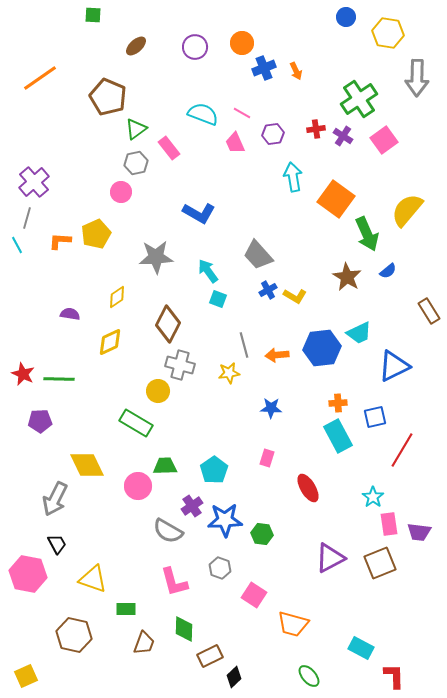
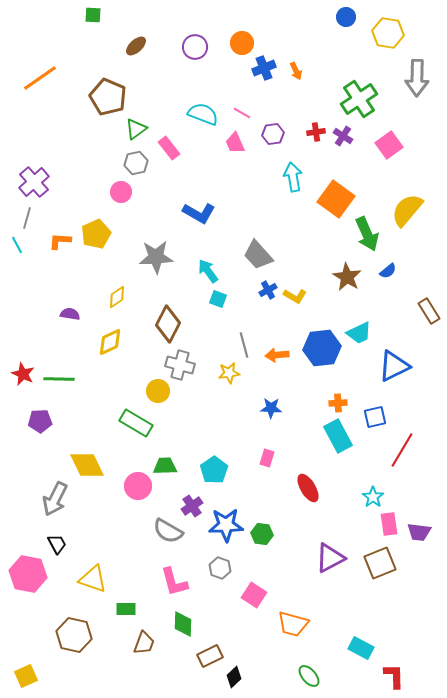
red cross at (316, 129): moved 3 px down
pink square at (384, 140): moved 5 px right, 5 px down
blue star at (225, 520): moved 1 px right, 5 px down
green diamond at (184, 629): moved 1 px left, 5 px up
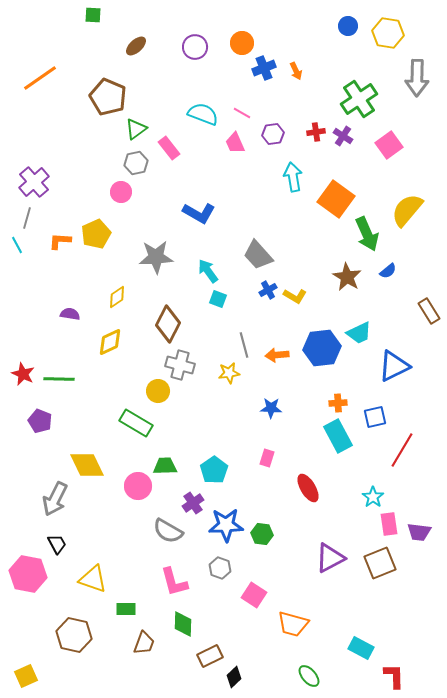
blue circle at (346, 17): moved 2 px right, 9 px down
purple pentagon at (40, 421): rotated 25 degrees clockwise
purple cross at (192, 506): moved 1 px right, 3 px up
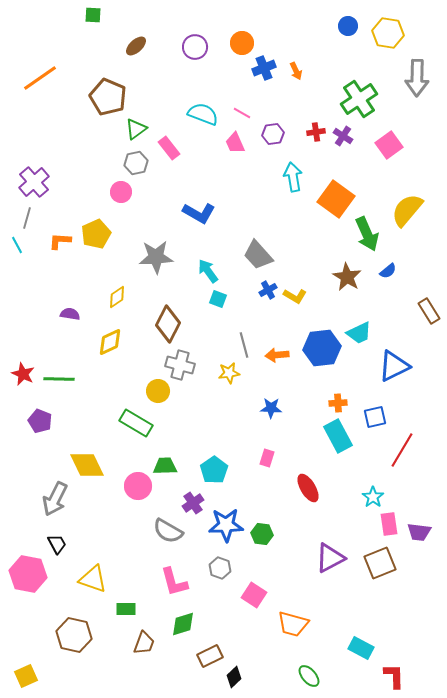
green diamond at (183, 624): rotated 72 degrees clockwise
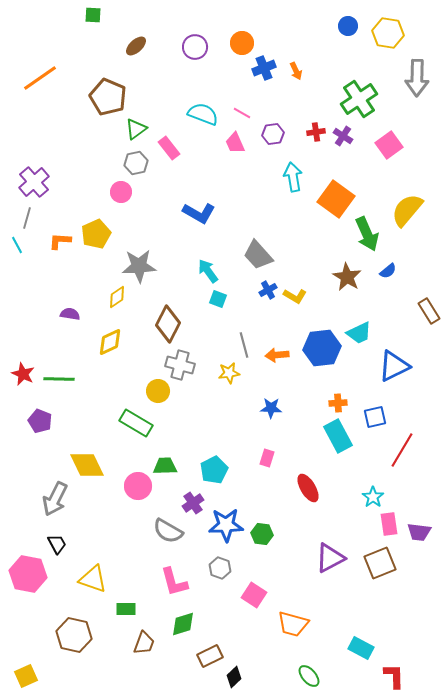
gray star at (156, 257): moved 17 px left, 9 px down
cyan pentagon at (214, 470): rotated 8 degrees clockwise
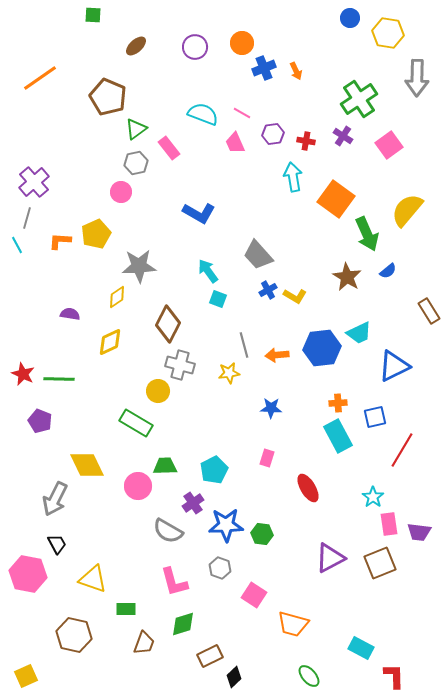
blue circle at (348, 26): moved 2 px right, 8 px up
red cross at (316, 132): moved 10 px left, 9 px down; rotated 18 degrees clockwise
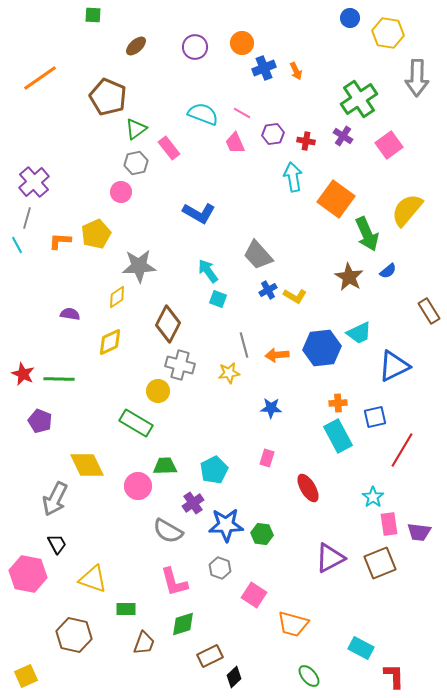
brown star at (347, 277): moved 2 px right
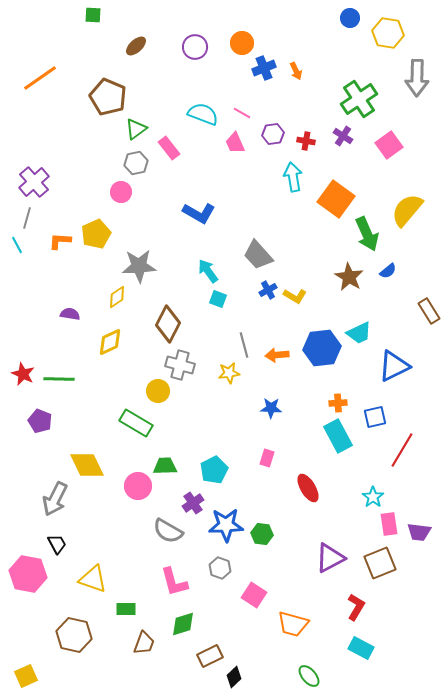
red L-shape at (394, 676): moved 38 px left, 69 px up; rotated 32 degrees clockwise
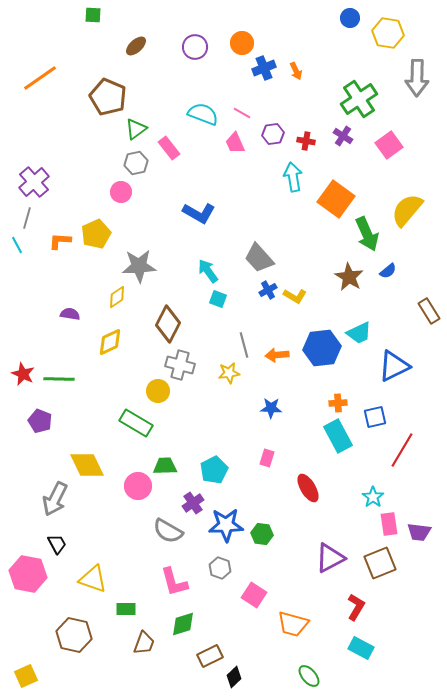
gray trapezoid at (258, 255): moved 1 px right, 3 px down
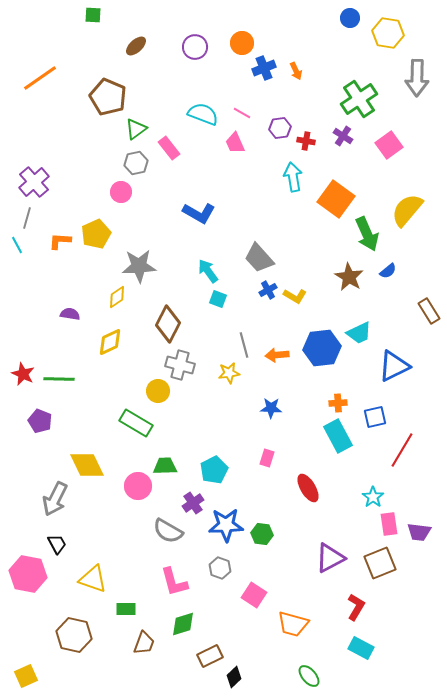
purple hexagon at (273, 134): moved 7 px right, 6 px up
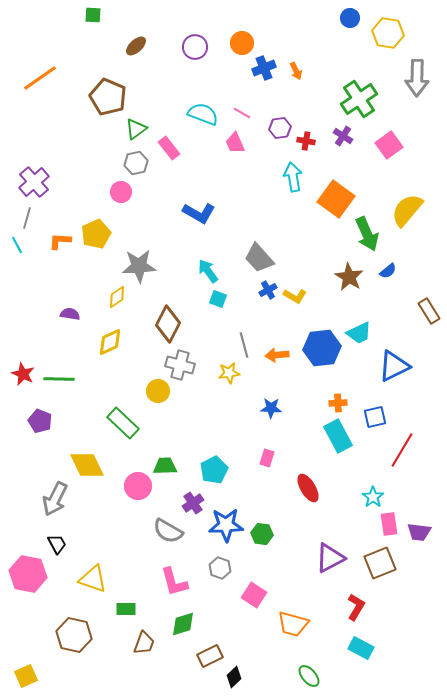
green rectangle at (136, 423): moved 13 px left; rotated 12 degrees clockwise
